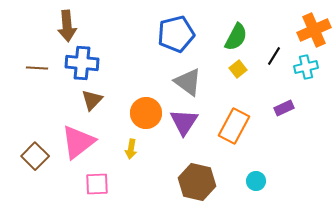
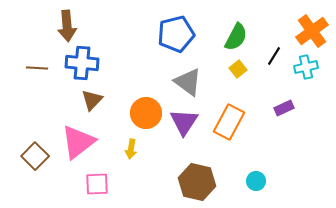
orange cross: moved 2 px left, 1 px down; rotated 12 degrees counterclockwise
orange rectangle: moved 5 px left, 4 px up
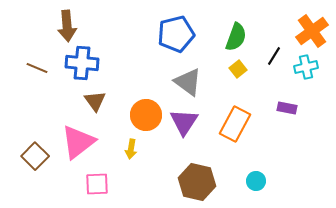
green semicircle: rotated 8 degrees counterclockwise
brown line: rotated 20 degrees clockwise
brown triangle: moved 3 px right, 1 px down; rotated 20 degrees counterclockwise
purple rectangle: moved 3 px right; rotated 36 degrees clockwise
orange circle: moved 2 px down
orange rectangle: moved 6 px right, 2 px down
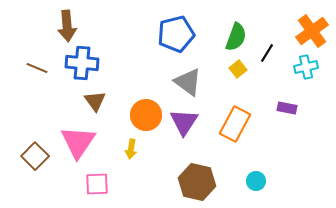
black line: moved 7 px left, 3 px up
pink triangle: rotated 18 degrees counterclockwise
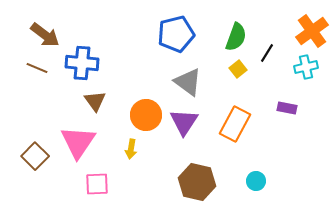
brown arrow: moved 22 px left, 9 px down; rotated 48 degrees counterclockwise
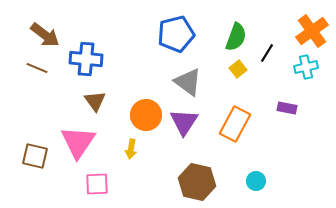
blue cross: moved 4 px right, 4 px up
brown square: rotated 32 degrees counterclockwise
